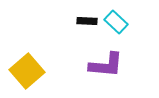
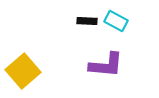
cyan rectangle: moved 1 px up; rotated 15 degrees counterclockwise
yellow square: moved 4 px left
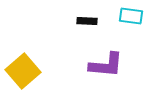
cyan rectangle: moved 15 px right, 5 px up; rotated 20 degrees counterclockwise
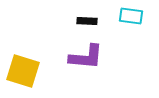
purple L-shape: moved 20 px left, 8 px up
yellow square: rotated 32 degrees counterclockwise
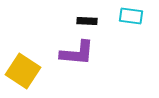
purple L-shape: moved 9 px left, 4 px up
yellow square: rotated 16 degrees clockwise
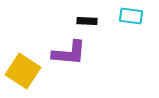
purple L-shape: moved 8 px left
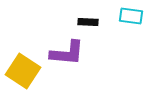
black rectangle: moved 1 px right, 1 px down
purple L-shape: moved 2 px left
